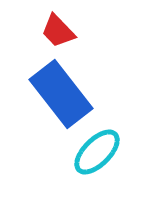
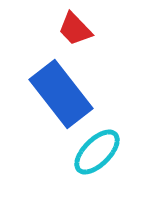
red trapezoid: moved 17 px right, 2 px up
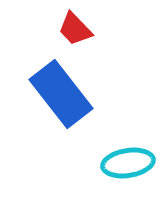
cyan ellipse: moved 31 px right, 11 px down; rotated 36 degrees clockwise
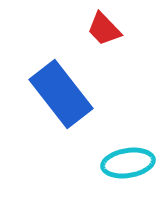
red trapezoid: moved 29 px right
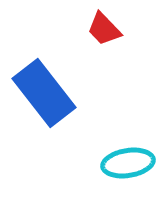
blue rectangle: moved 17 px left, 1 px up
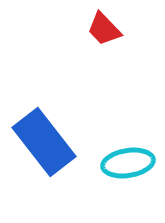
blue rectangle: moved 49 px down
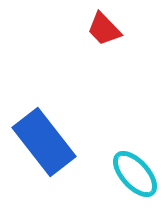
cyan ellipse: moved 7 px right, 11 px down; rotated 57 degrees clockwise
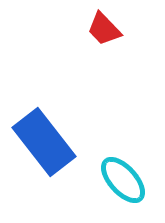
cyan ellipse: moved 12 px left, 6 px down
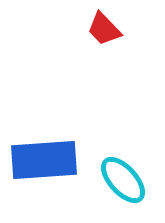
blue rectangle: moved 18 px down; rotated 56 degrees counterclockwise
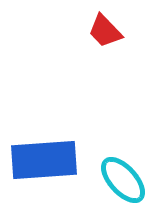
red trapezoid: moved 1 px right, 2 px down
